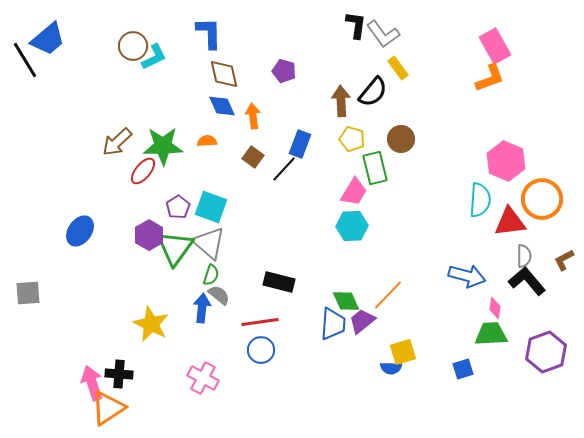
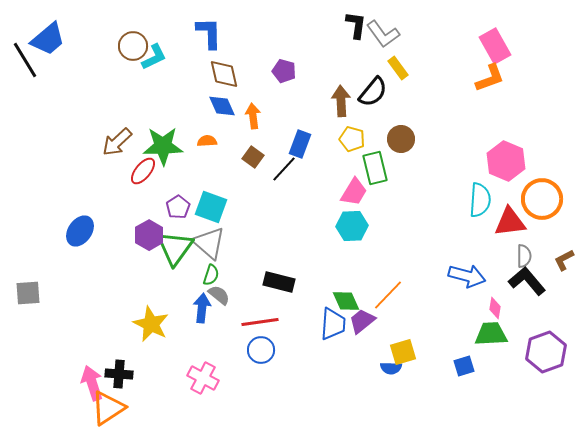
blue square at (463, 369): moved 1 px right, 3 px up
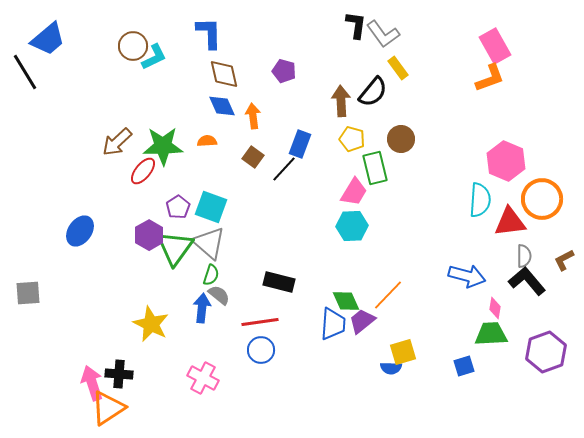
black line at (25, 60): moved 12 px down
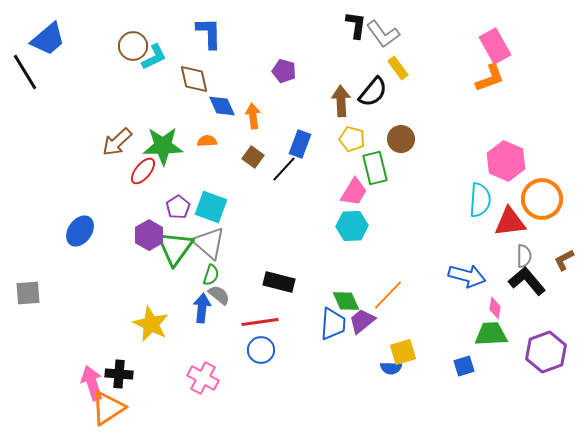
brown diamond at (224, 74): moved 30 px left, 5 px down
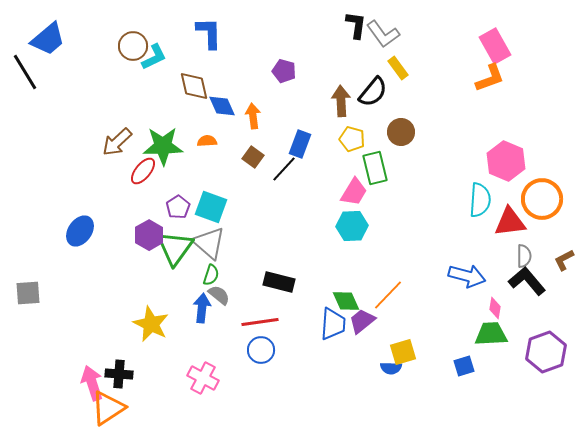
brown diamond at (194, 79): moved 7 px down
brown circle at (401, 139): moved 7 px up
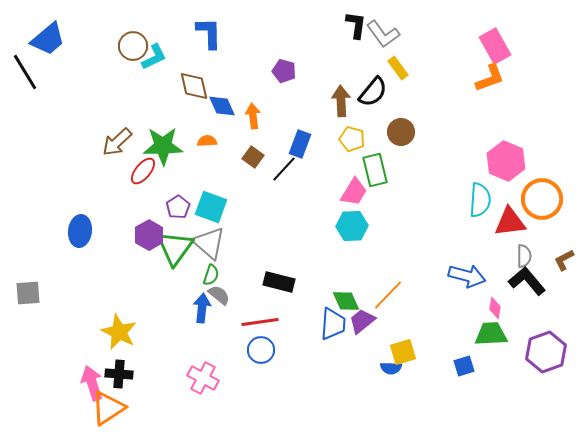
green rectangle at (375, 168): moved 2 px down
blue ellipse at (80, 231): rotated 28 degrees counterclockwise
yellow star at (151, 324): moved 32 px left, 8 px down
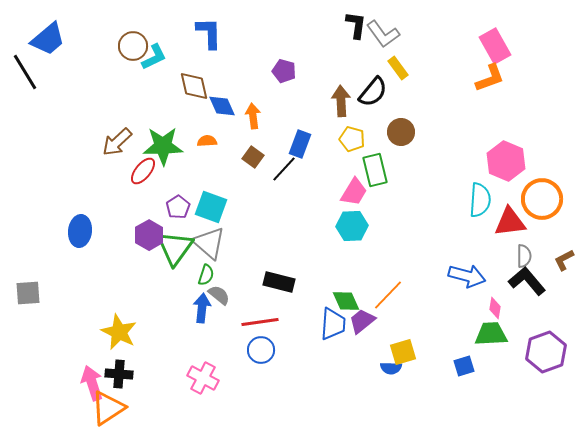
green semicircle at (211, 275): moved 5 px left
